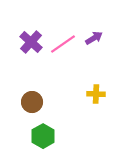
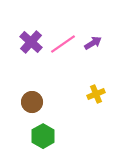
purple arrow: moved 1 px left, 5 px down
yellow cross: rotated 24 degrees counterclockwise
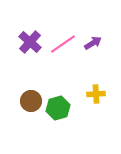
purple cross: moved 1 px left
yellow cross: rotated 18 degrees clockwise
brown circle: moved 1 px left, 1 px up
green hexagon: moved 15 px right, 28 px up; rotated 15 degrees clockwise
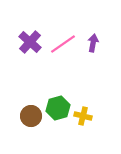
purple arrow: rotated 48 degrees counterclockwise
yellow cross: moved 13 px left, 22 px down; rotated 18 degrees clockwise
brown circle: moved 15 px down
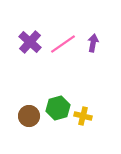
brown circle: moved 2 px left
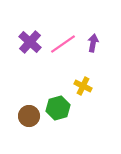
yellow cross: moved 30 px up; rotated 12 degrees clockwise
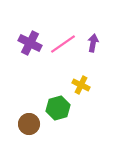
purple cross: moved 1 px down; rotated 15 degrees counterclockwise
yellow cross: moved 2 px left, 1 px up
brown circle: moved 8 px down
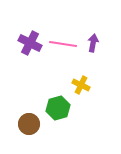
pink line: rotated 44 degrees clockwise
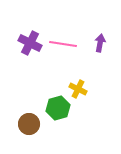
purple arrow: moved 7 px right
yellow cross: moved 3 px left, 4 px down
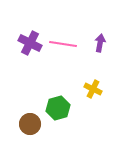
yellow cross: moved 15 px right
brown circle: moved 1 px right
